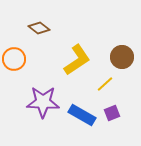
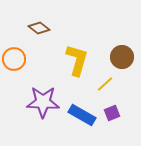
yellow L-shape: rotated 40 degrees counterclockwise
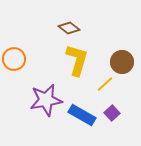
brown diamond: moved 30 px right
brown circle: moved 5 px down
purple star: moved 3 px right, 2 px up; rotated 12 degrees counterclockwise
purple square: rotated 21 degrees counterclockwise
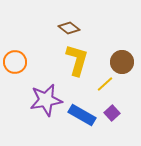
orange circle: moved 1 px right, 3 px down
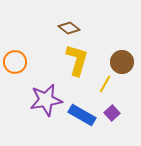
yellow line: rotated 18 degrees counterclockwise
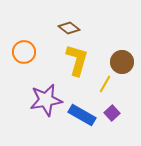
orange circle: moved 9 px right, 10 px up
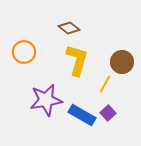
purple square: moved 4 px left
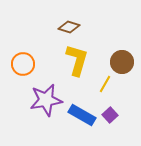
brown diamond: moved 1 px up; rotated 20 degrees counterclockwise
orange circle: moved 1 px left, 12 px down
purple square: moved 2 px right, 2 px down
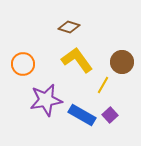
yellow L-shape: rotated 52 degrees counterclockwise
yellow line: moved 2 px left, 1 px down
